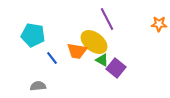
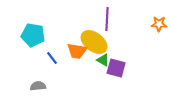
purple line: rotated 30 degrees clockwise
green triangle: moved 1 px right
purple square: rotated 24 degrees counterclockwise
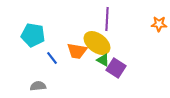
yellow ellipse: moved 3 px right, 1 px down
purple square: rotated 18 degrees clockwise
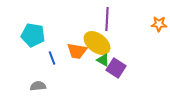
blue line: rotated 16 degrees clockwise
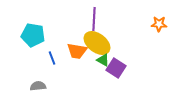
purple line: moved 13 px left
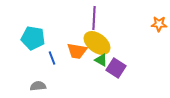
purple line: moved 1 px up
cyan pentagon: moved 3 px down
green triangle: moved 2 px left
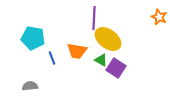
orange star: moved 7 px up; rotated 21 degrees clockwise
yellow ellipse: moved 11 px right, 4 px up
gray semicircle: moved 8 px left
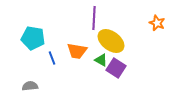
orange star: moved 2 px left, 6 px down
yellow ellipse: moved 3 px right, 2 px down
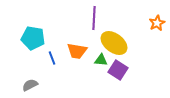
orange star: rotated 21 degrees clockwise
yellow ellipse: moved 3 px right, 2 px down
green triangle: rotated 24 degrees counterclockwise
purple square: moved 2 px right, 2 px down
gray semicircle: moved 1 px up; rotated 21 degrees counterclockwise
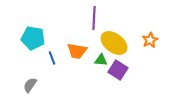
orange star: moved 7 px left, 17 px down
gray semicircle: rotated 28 degrees counterclockwise
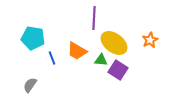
orange trapezoid: rotated 20 degrees clockwise
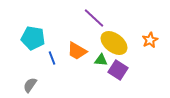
purple line: rotated 50 degrees counterclockwise
